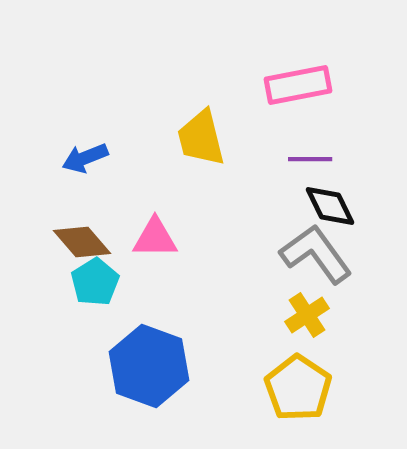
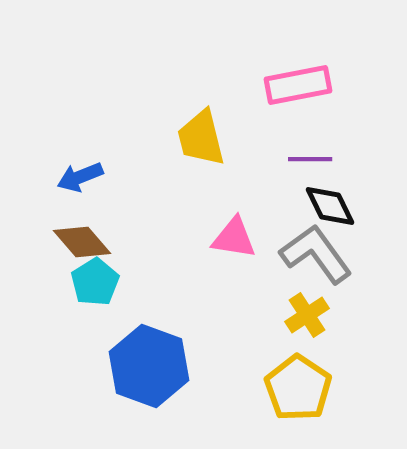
blue arrow: moved 5 px left, 19 px down
pink triangle: moved 79 px right; rotated 9 degrees clockwise
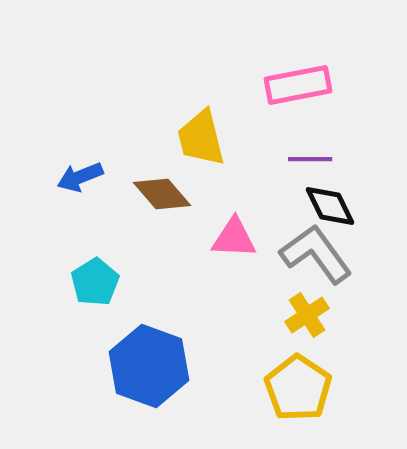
pink triangle: rotated 6 degrees counterclockwise
brown diamond: moved 80 px right, 48 px up
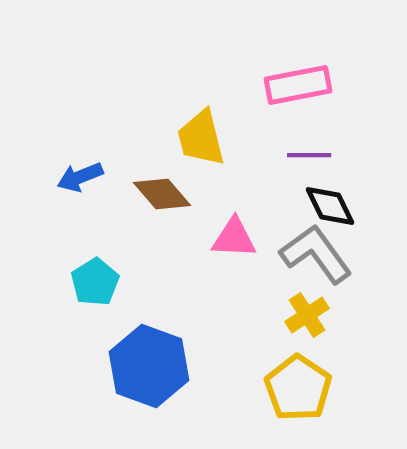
purple line: moved 1 px left, 4 px up
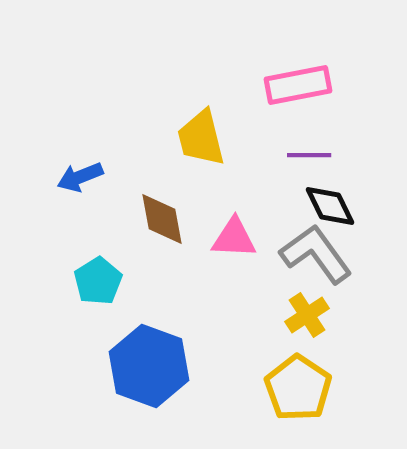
brown diamond: moved 25 px down; rotated 30 degrees clockwise
cyan pentagon: moved 3 px right, 1 px up
